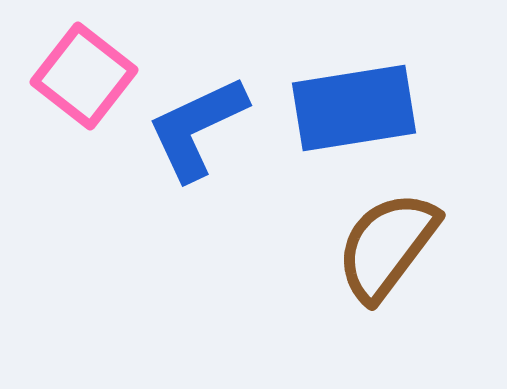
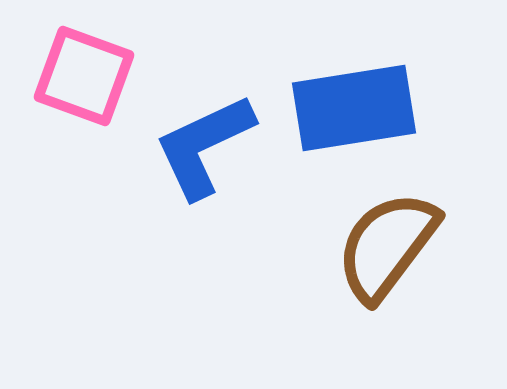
pink square: rotated 18 degrees counterclockwise
blue L-shape: moved 7 px right, 18 px down
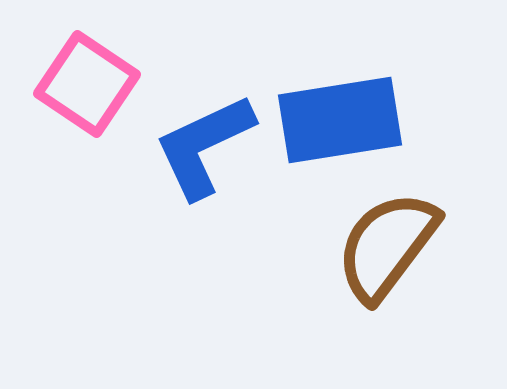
pink square: moved 3 px right, 8 px down; rotated 14 degrees clockwise
blue rectangle: moved 14 px left, 12 px down
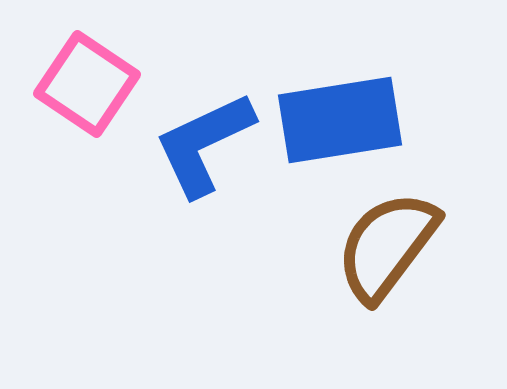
blue L-shape: moved 2 px up
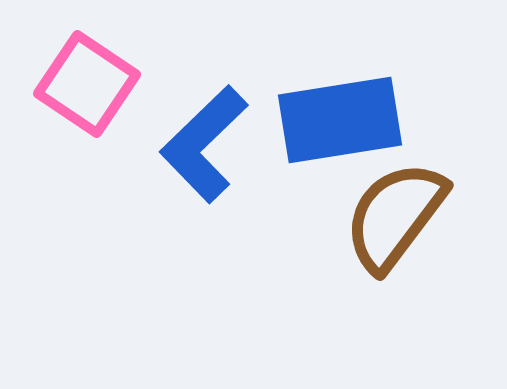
blue L-shape: rotated 19 degrees counterclockwise
brown semicircle: moved 8 px right, 30 px up
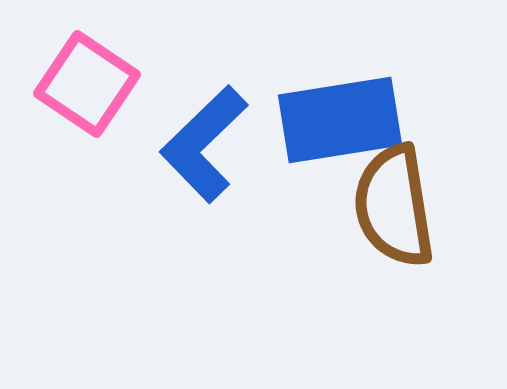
brown semicircle: moved 1 px left, 10 px up; rotated 46 degrees counterclockwise
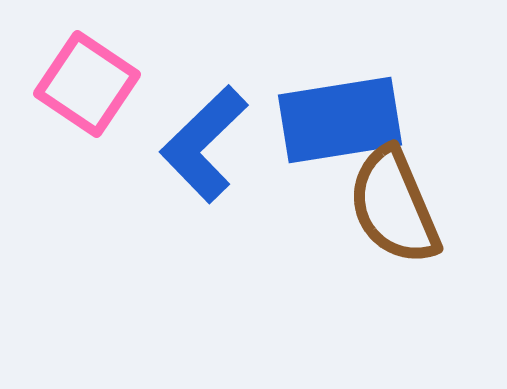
brown semicircle: rotated 14 degrees counterclockwise
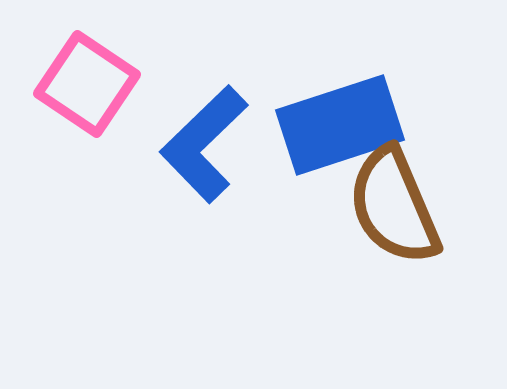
blue rectangle: moved 5 px down; rotated 9 degrees counterclockwise
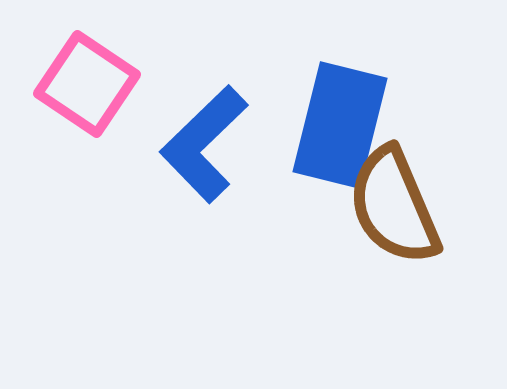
blue rectangle: rotated 58 degrees counterclockwise
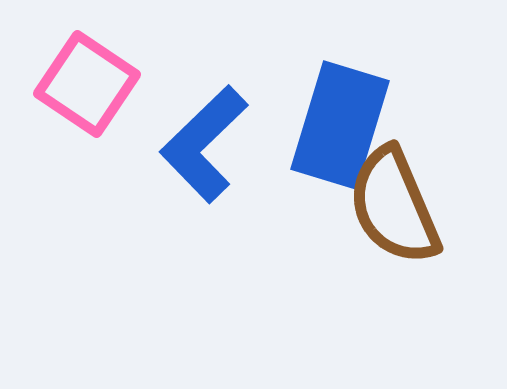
blue rectangle: rotated 3 degrees clockwise
